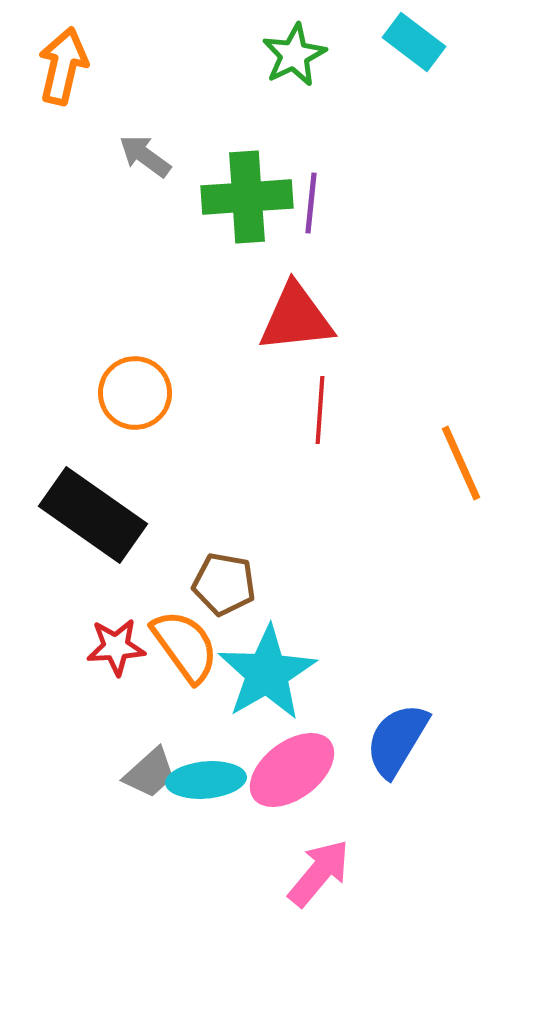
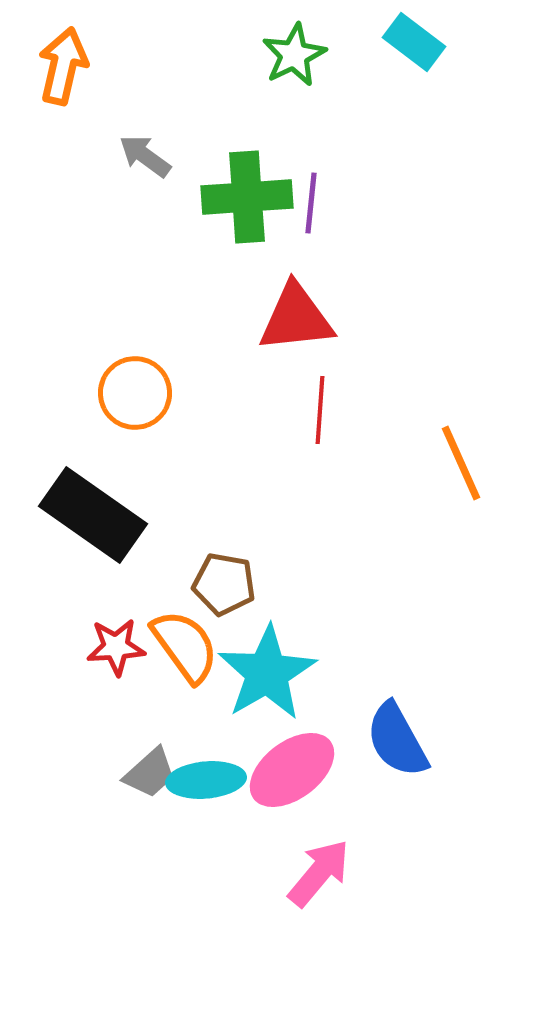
blue semicircle: rotated 60 degrees counterclockwise
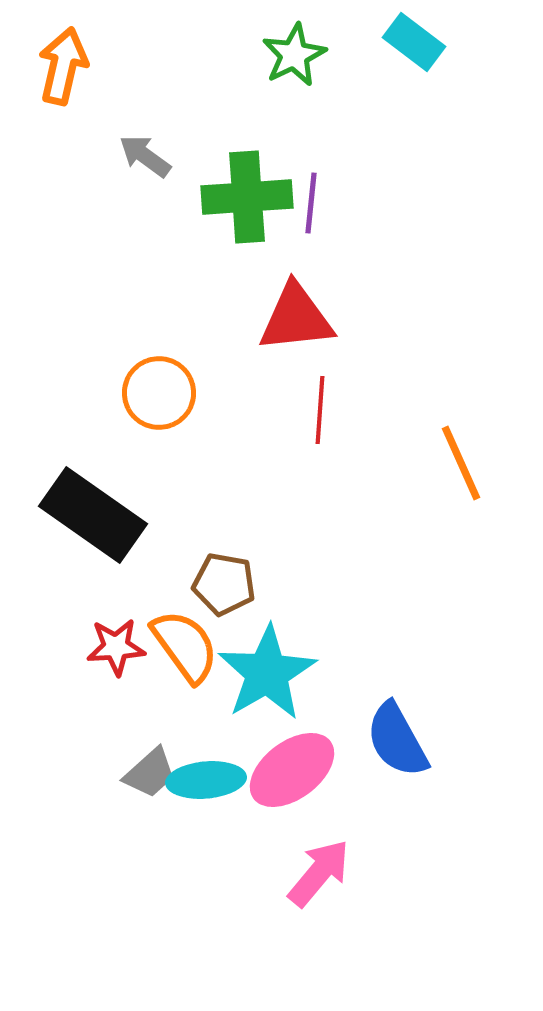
orange circle: moved 24 px right
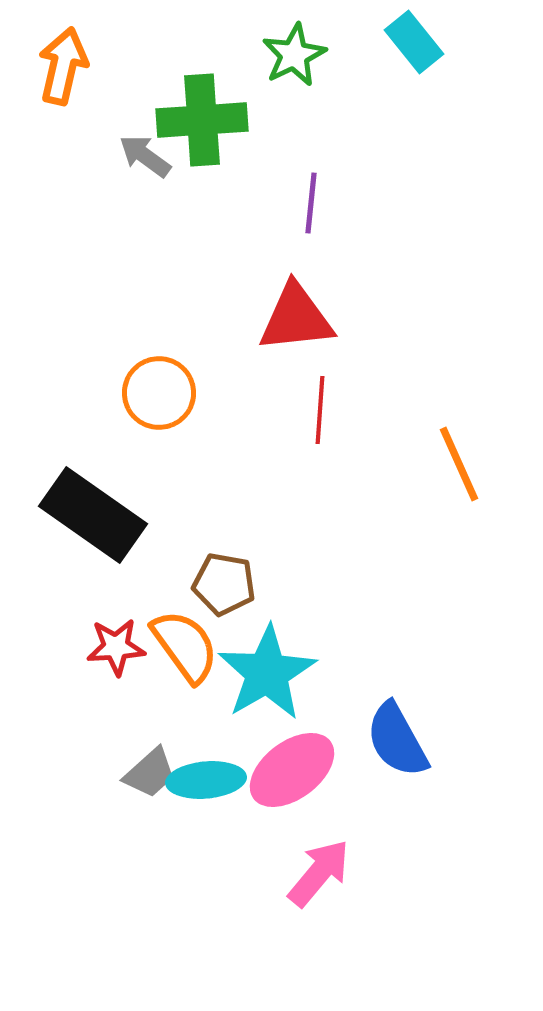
cyan rectangle: rotated 14 degrees clockwise
green cross: moved 45 px left, 77 px up
orange line: moved 2 px left, 1 px down
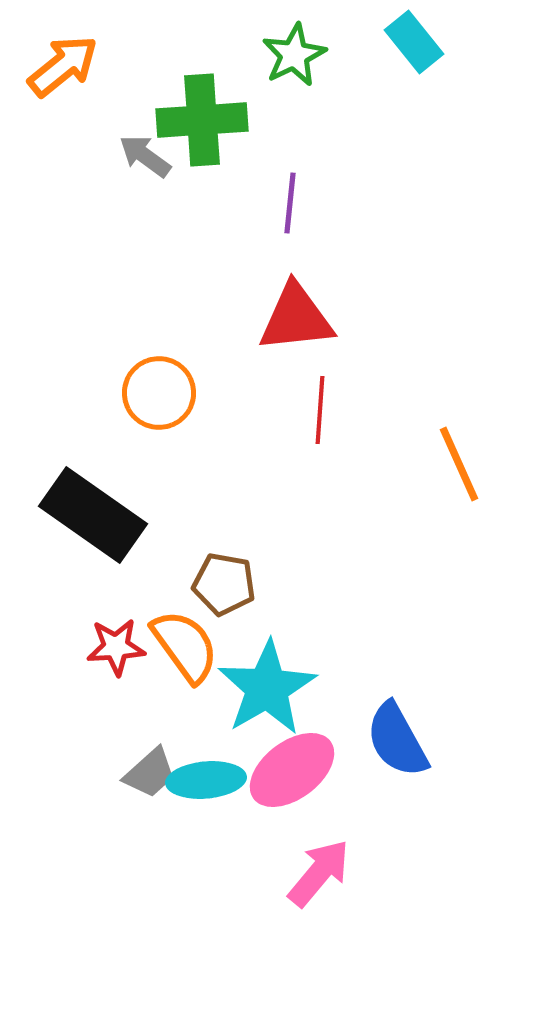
orange arrow: rotated 38 degrees clockwise
purple line: moved 21 px left
cyan star: moved 15 px down
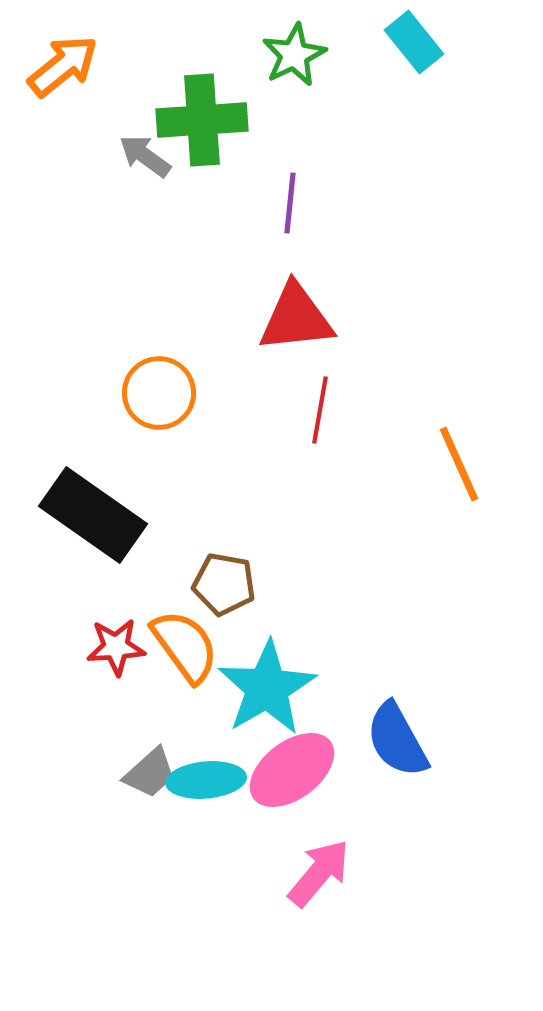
red line: rotated 6 degrees clockwise
